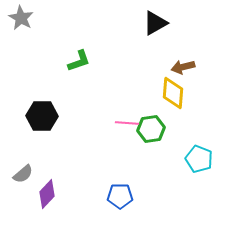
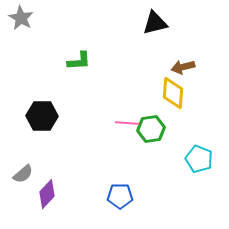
black triangle: rotated 16 degrees clockwise
green L-shape: rotated 15 degrees clockwise
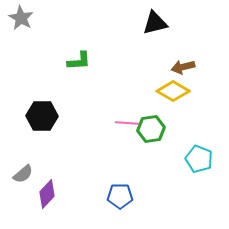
yellow diamond: moved 2 px up; rotated 64 degrees counterclockwise
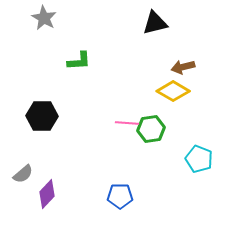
gray star: moved 23 px right
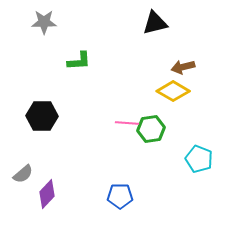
gray star: moved 4 px down; rotated 30 degrees counterclockwise
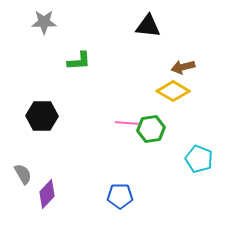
black triangle: moved 7 px left, 3 px down; rotated 20 degrees clockwise
gray semicircle: rotated 80 degrees counterclockwise
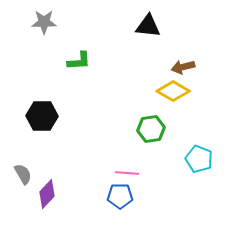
pink line: moved 50 px down
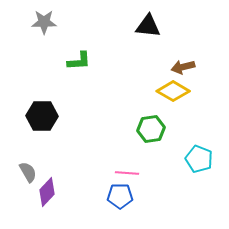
gray semicircle: moved 5 px right, 2 px up
purple diamond: moved 2 px up
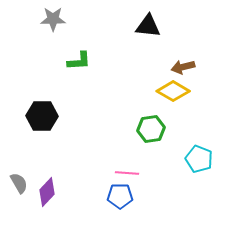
gray star: moved 9 px right, 3 px up
gray semicircle: moved 9 px left, 11 px down
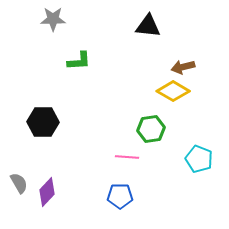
black hexagon: moved 1 px right, 6 px down
pink line: moved 16 px up
